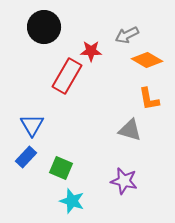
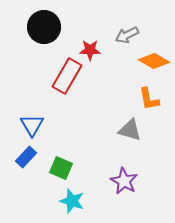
red star: moved 1 px left, 1 px up
orange diamond: moved 7 px right, 1 px down
purple star: rotated 16 degrees clockwise
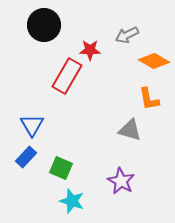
black circle: moved 2 px up
purple star: moved 3 px left
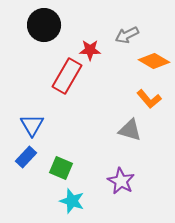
orange L-shape: rotated 30 degrees counterclockwise
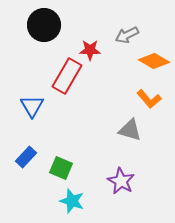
blue triangle: moved 19 px up
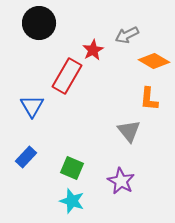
black circle: moved 5 px left, 2 px up
red star: moved 3 px right; rotated 30 degrees counterclockwise
orange L-shape: rotated 45 degrees clockwise
gray triangle: moved 1 px left, 1 px down; rotated 35 degrees clockwise
green square: moved 11 px right
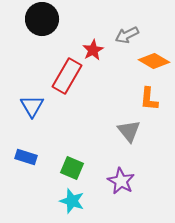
black circle: moved 3 px right, 4 px up
blue rectangle: rotated 65 degrees clockwise
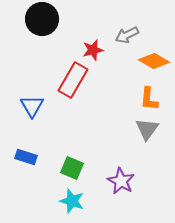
red star: rotated 15 degrees clockwise
red rectangle: moved 6 px right, 4 px down
gray triangle: moved 18 px right, 2 px up; rotated 15 degrees clockwise
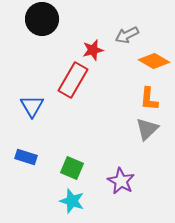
gray triangle: rotated 10 degrees clockwise
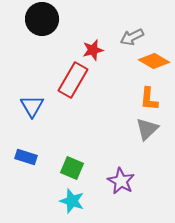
gray arrow: moved 5 px right, 2 px down
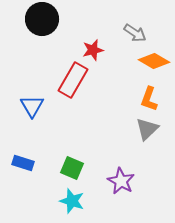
gray arrow: moved 3 px right, 4 px up; rotated 120 degrees counterclockwise
orange L-shape: rotated 15 degrees clockwise
blue rectangle: moved 3 px left, 6 px down
